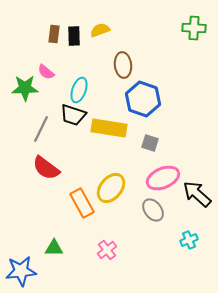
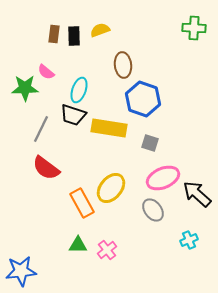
green triangle: moved 24 px right, 3 px up
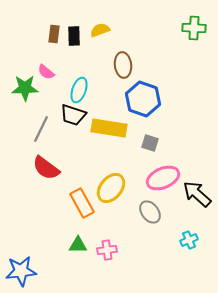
gray ellipse: moved 3 px left, 2 px down
pink cross: rotated 30 degrees clockwise
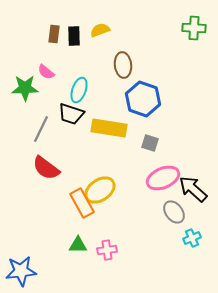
black trapezoid: moved 2 px left, 1 px up
yellow ellipse: moved 11 px left, 2 px down; rotated 16 degrees clockwise
black arrow: moved 4 px left, 5 px up
gray ellipse: moved 24 px right
cyan cross: moved 3 px right, 2 px up
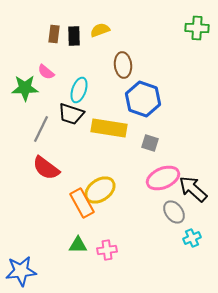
green cross: moved 3 px right
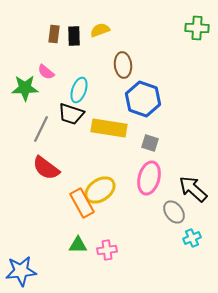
pink ellipse: moved 14 px left; rotated 52 degrees counterclockwise
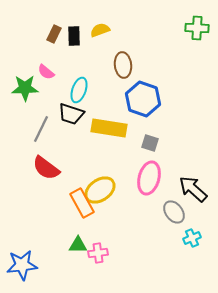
brown rectangle: rotated 18 degrees clockwise
pink cross: moved 9 px left, 3 px down
blue star: moved 1 px right, 6 px up
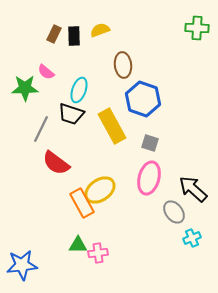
yellow rectangle: moved 3 px right, 2 px up; rotated 52 degrees clockwise
red semicircle: moved 10 px right, 5 px up
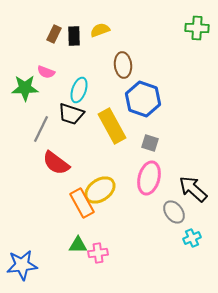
pink semicircle: rotated 18 degrees counterclockwise
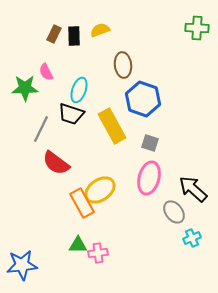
pink semicircle: rotated 42 degrees clockwise
